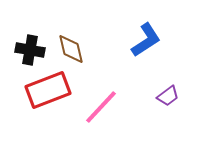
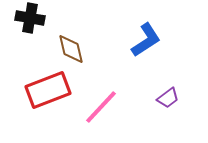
black cross: moved 32 px up
purple trapezoid: moved 2 px down
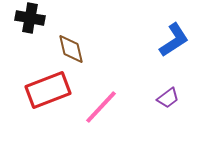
blue L-shape: moved 28 px right
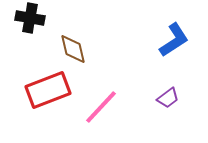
brown diamond: moved 2 px right
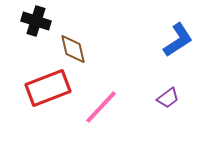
black cross: moved 6 px right, 3 px down; rotated 8 degrees clockwise
blue L-shape: moved 4 px right
red rectangle: moved 2 px up
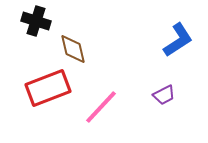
purple trapezoid: moved 4 px left, 3 px up; rotated 10 degrees clockwise
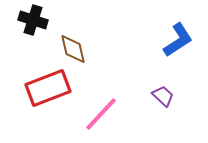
black cross: moved 3 px left, 1 px up
purple trapezoid: moved 1 px left, 1 px down; rotated 110 degrees counterclockwise
pink line: moved 7 px down
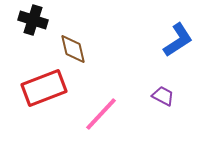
red rectangle: moved 4 px left
purple trapezoid: rotated 15 degrees counterclockwise
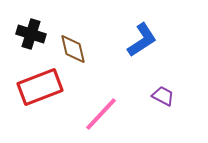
black cross: moved 2 px left, 14 px down
blue L-shape: moved 36 px left
red rectangle: moved 4 px left, 1 px up
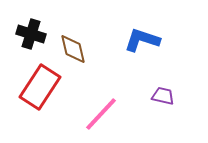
blue L-shape: rotated 129 degrees counterclockwise
red rectangle: rotated 36 degrees counterclockwise
purple trapezoid: rotated 15 degrees counterclockwise
